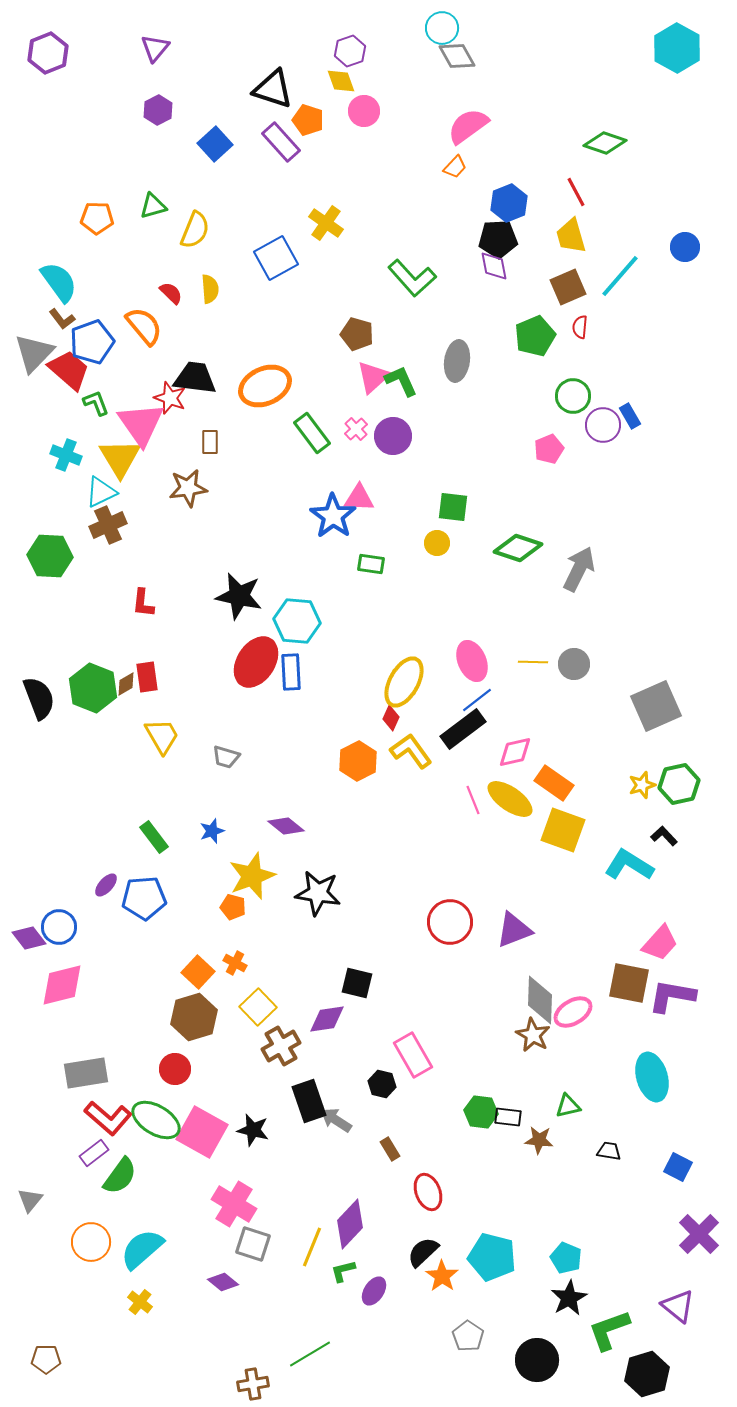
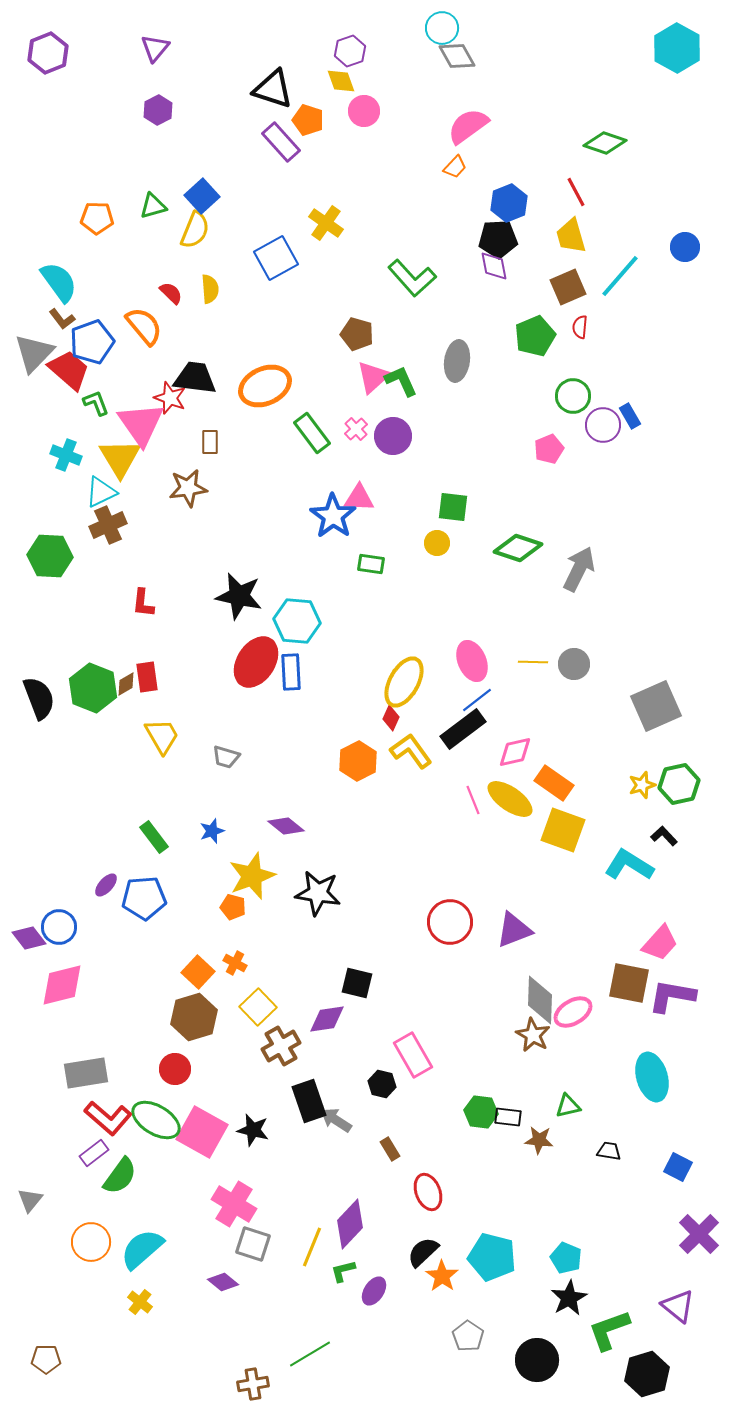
blue square at (215, 144): moved 13 px left, 52 px down
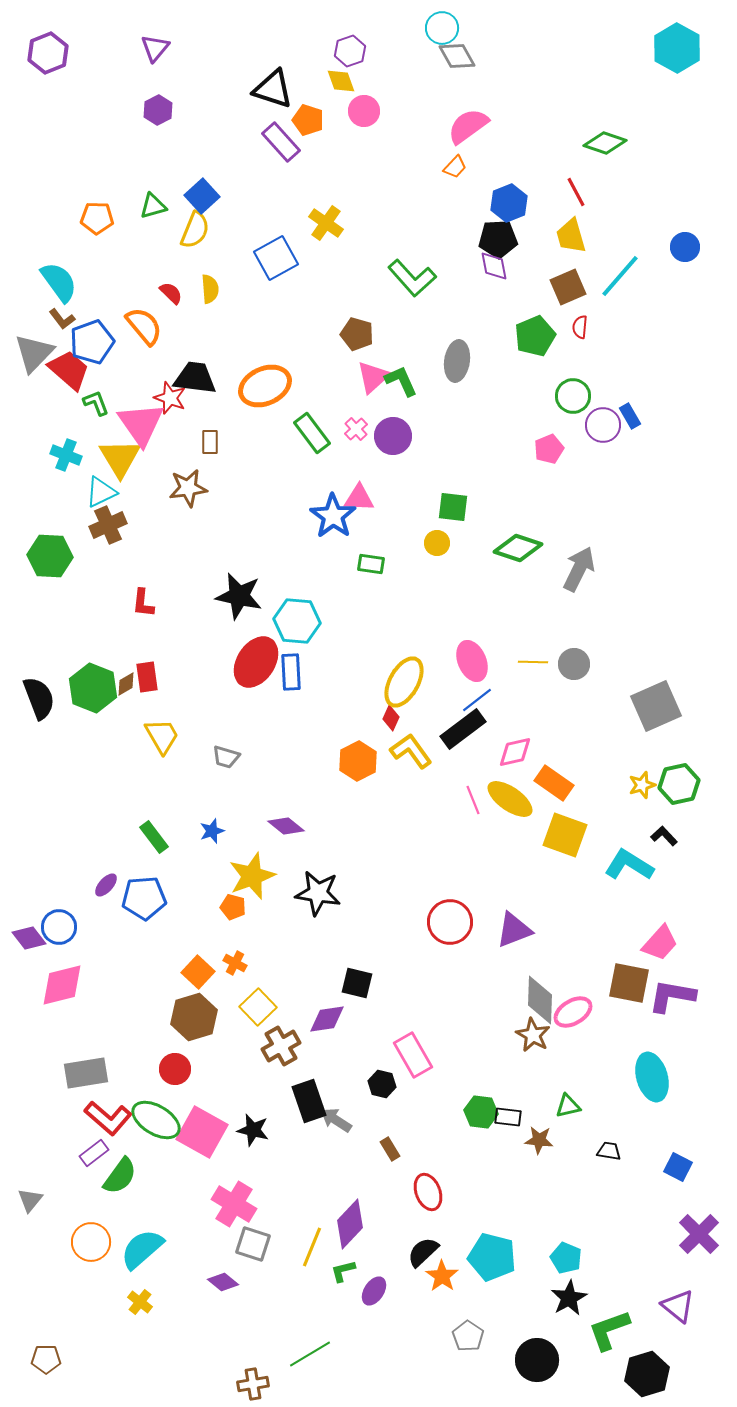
yellow square at (563, 830): moved 2 px right, 5 px down
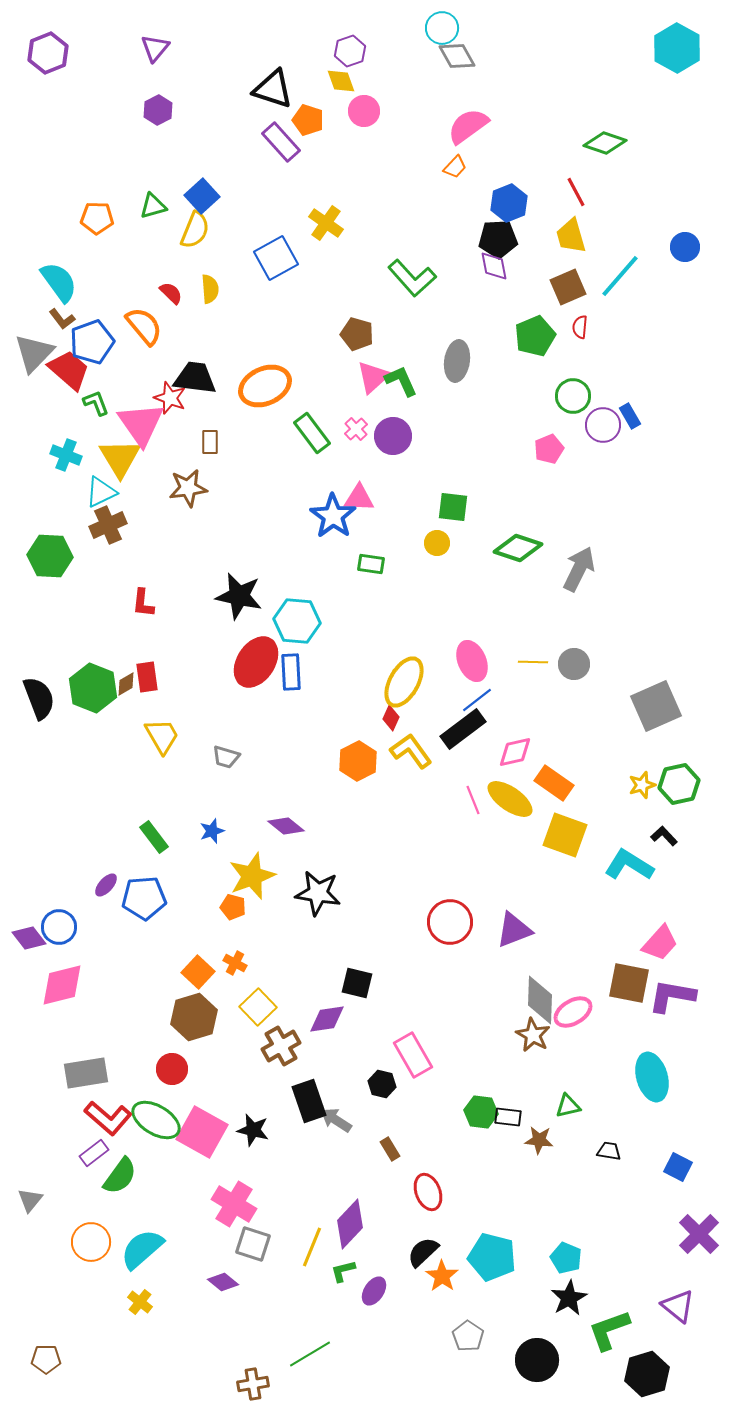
red circle at (175, 1069): moved 3 px left
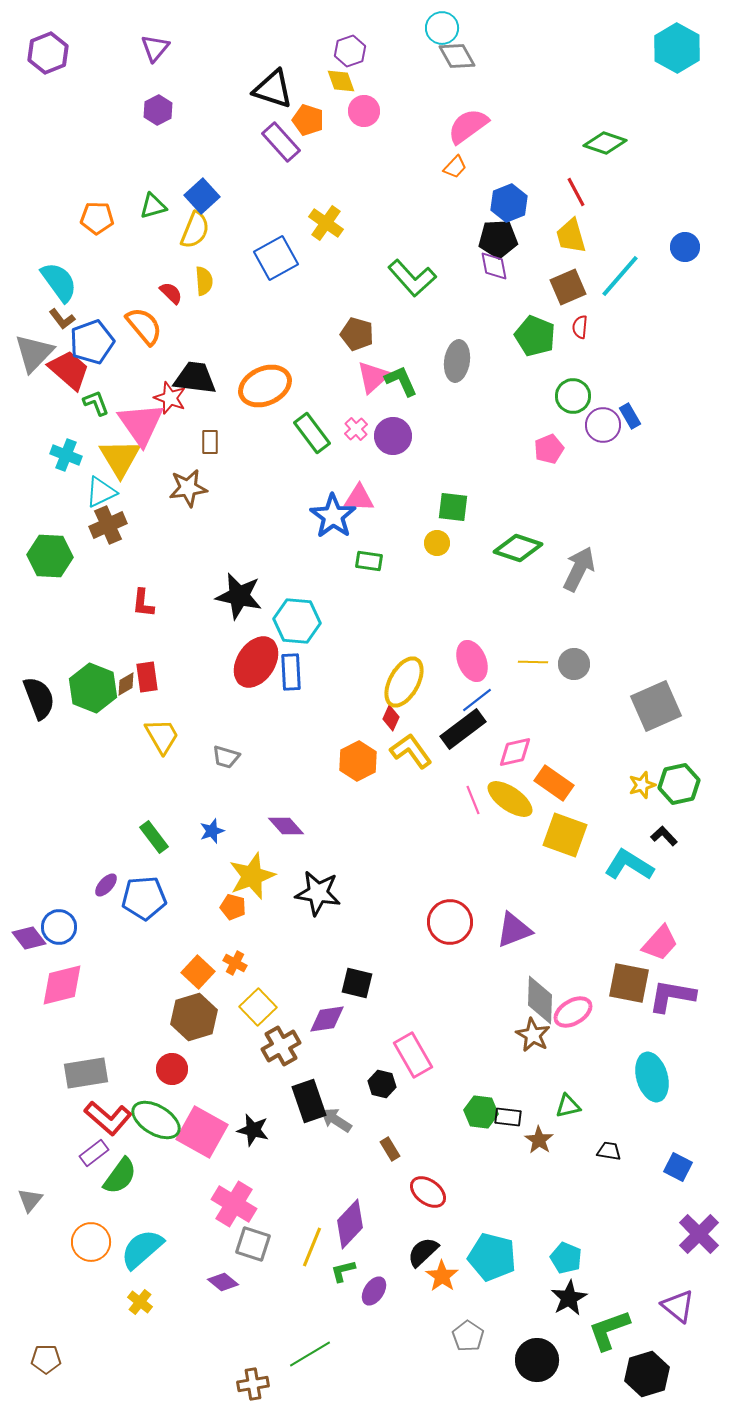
yellow semicircle at (210, 289): moved 6 px left, 8 px up
green pentagon at (535, 336): rotated 27 degrees counterclockwise
green rectangle at (371, 564): moved 2 px left, 3 px up
purple diamond at (286, 826): rotated 9 degrees clockwise
brown star at (539, 1140): rotated 28 degrees clockwise
red ellipse at (428, 1192): rotated 33 degrees counterclockwise
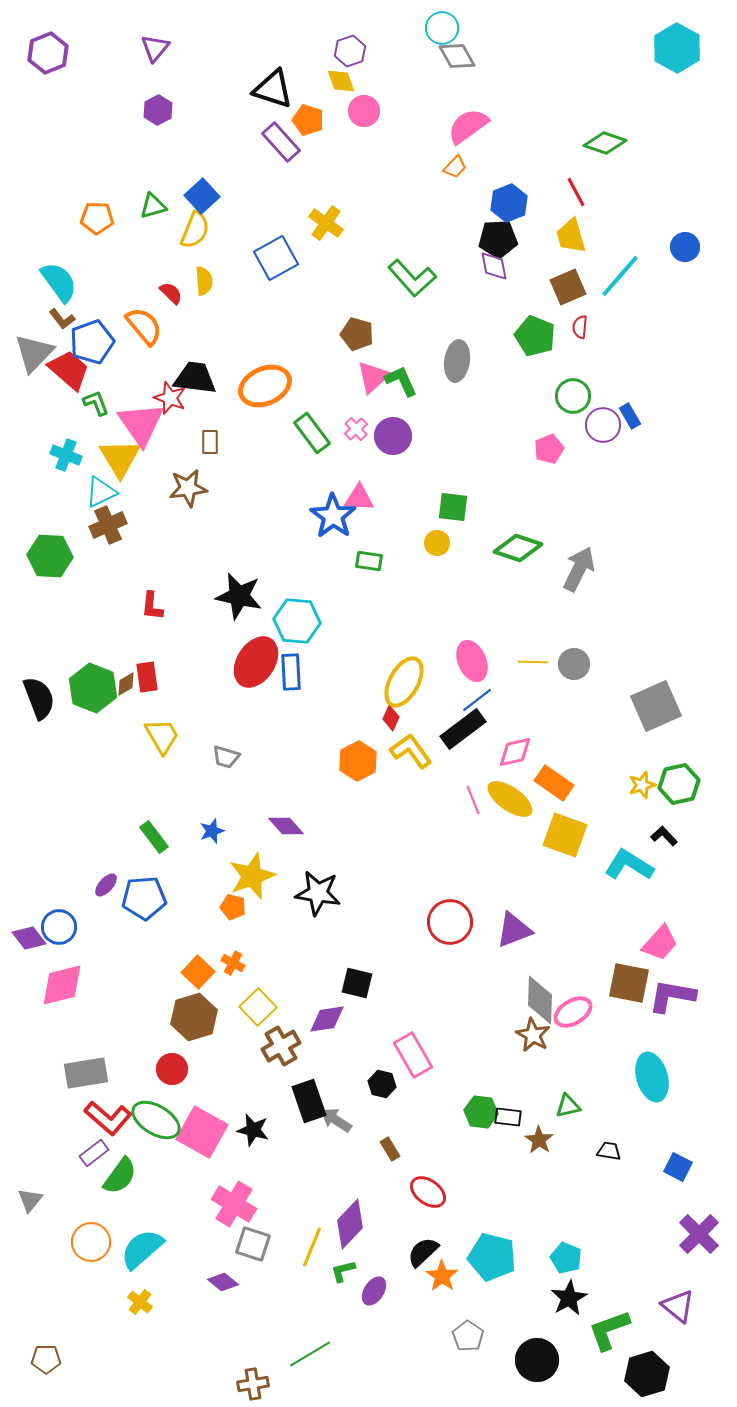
red L-shape at (143, 603): moved 9 px right, 3 px down
orange cross at (235, 963): moved 2 px left
